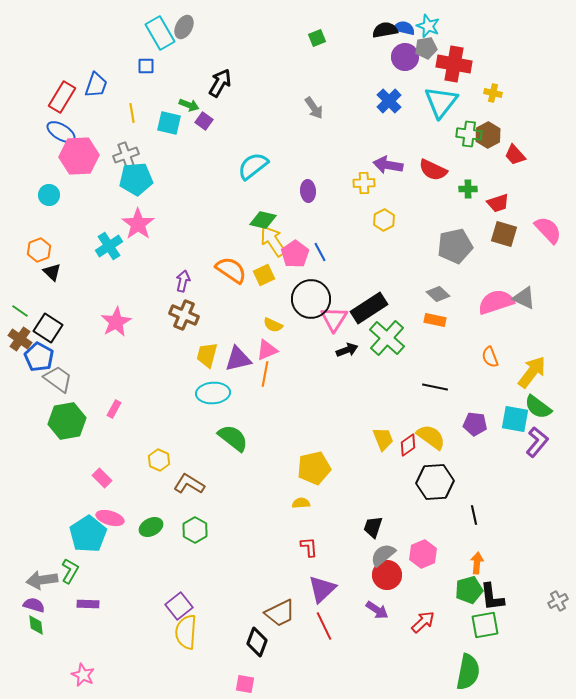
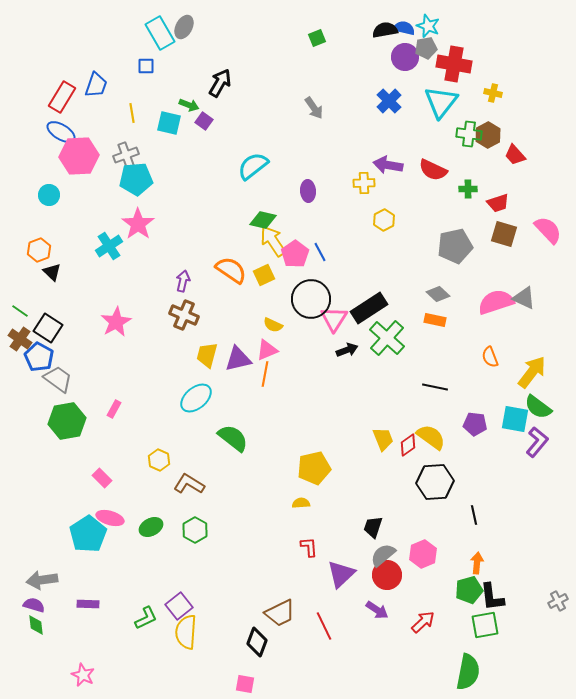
cyan ellipse at (213, 393): moved 17 px left, 5 px down; rotated 36 degrees counterclockwise
green L-shape at (70, 571): moved 76 px right, 47 px down; rotated 35 degrees clockwise
purple triangle at (322, 589): moved 19 px right, 15 px up
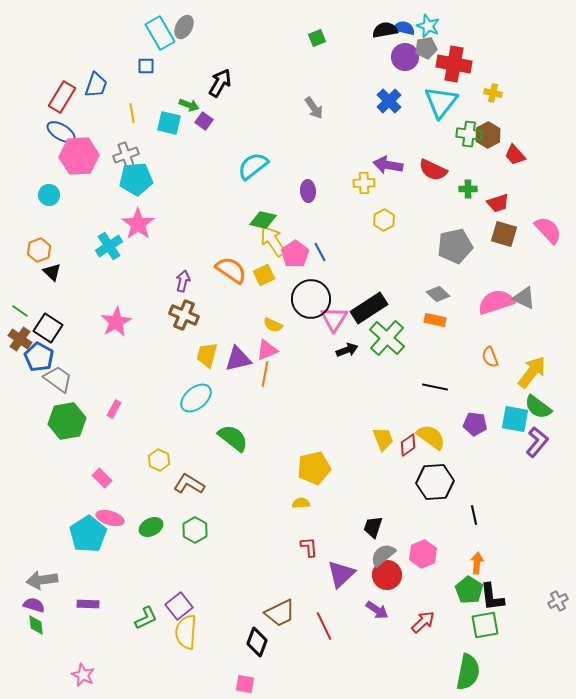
green pentagon at (469, 590): rotated 24 degrees counterclockwise
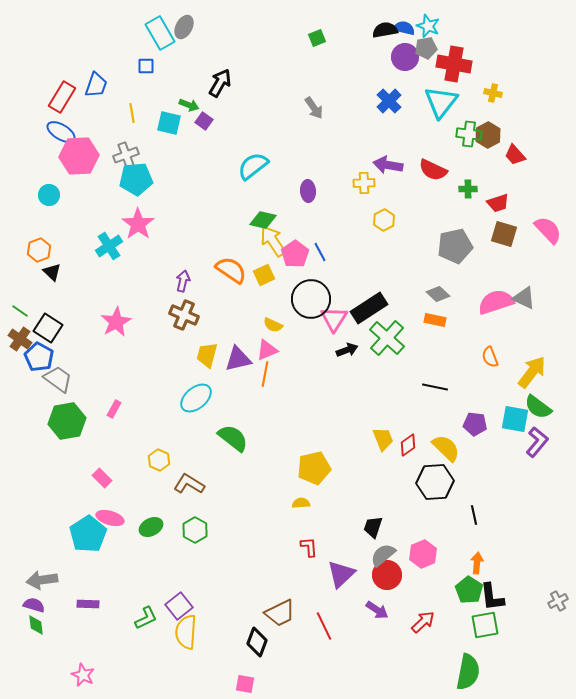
yellow semicircle at (431, 437): moved 15 px right, 11 px down; rotated 8 degrees clockwise
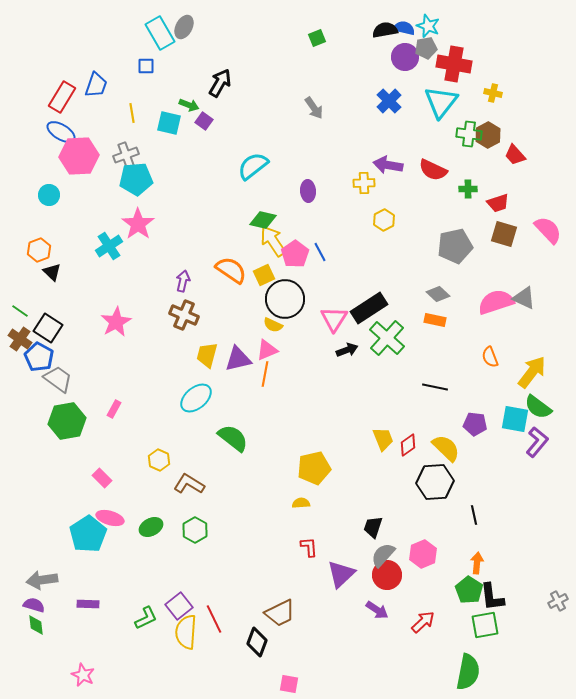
black circle at (311, 299): moved 26 px left
gray semicircle at (383, 555): rotated 8 degrees counterclockwise
red line at (324, 626): moved 110 px left, 7 px up
pink square at (245, 684): moved 44 px right
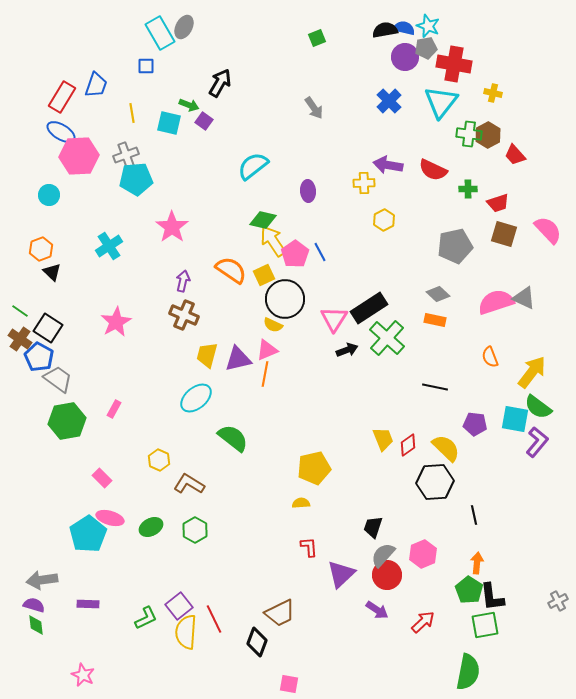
pink star at (138, 224): moved 34 px right, 3 px down
orange hexagon at (39, 250): moved 2 px right, 1 px up
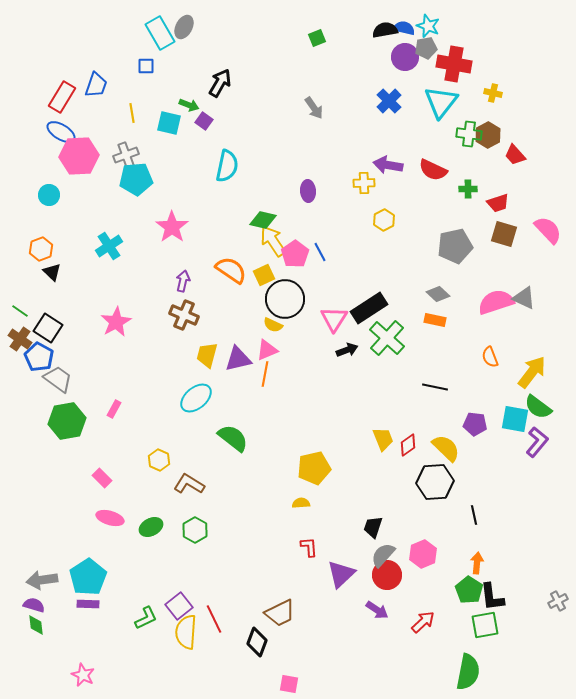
cyan semicircle at (253, 166): moved 26 px left; rotated 140 degrees clockwise
cyan pentagon at (88, 534): moved 43 px down
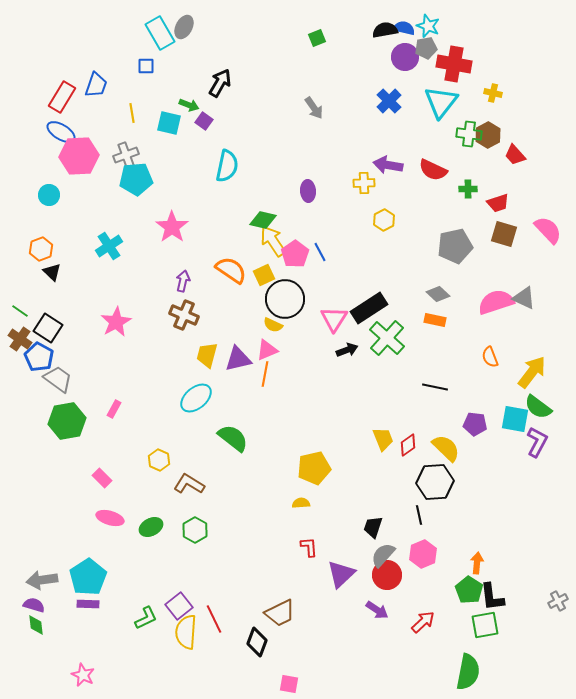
purple L-shape at (537, 442): rotated 12 degrees counterclockwise
black line at (474, 515): moved 55 px left
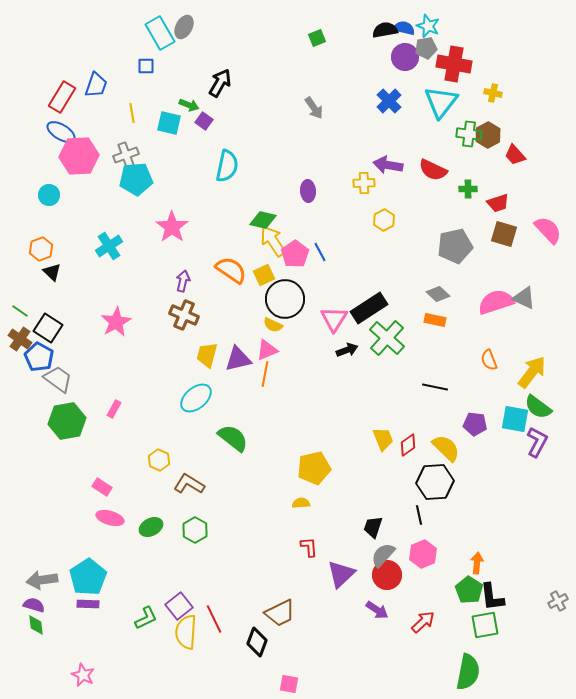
orange semicircle at (490, 357): moved 1 px left, 3 px down
pink rectangle at (102, 478): moved 9 px down; rotated 12 degrees counterclockwise
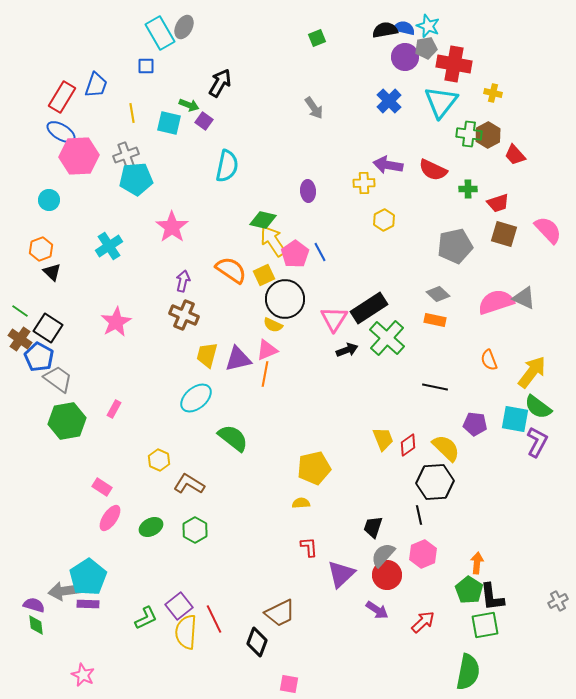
cyan circle at (49, 195): moved 5 px down
pink ellipse at (110, 518): rotated 72 degrees counterclockwise
gray arrow at (42, 580): moved 22 px right, 11 px down
